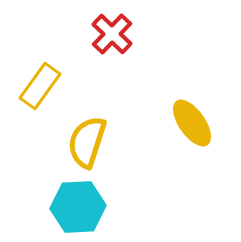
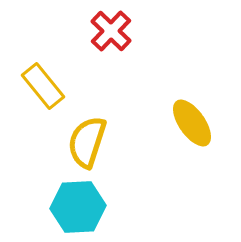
red cross: moved 1 px left, 3 px up
yellow rectangle: moved 3 px right; rotated 75 degrees counterclockwise
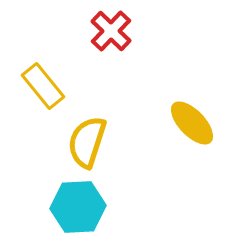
yellow ellipse: rotated 9 degrees counterclockwise
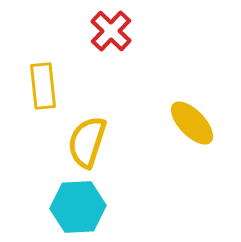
yellow rectangle: rotated 33 degrees clockwise
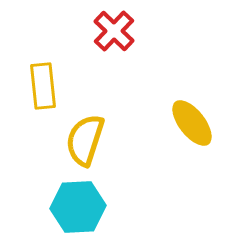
red cross: moved 3 px right
yellow ellipse: rotated 6 degrees clockwise
yellow semicircle: moved 2 px left, 2 px up
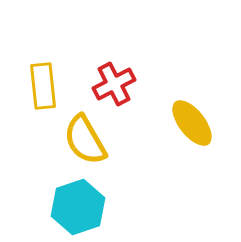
red cross: moved 53 px down; rotated 18 degrees clockwise
yellow semicircle: rotated 48 degrees counterclockwise
cyan hexagon: rotated 16 degrees counterclockwise
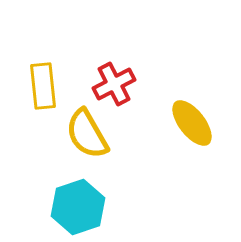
yellow semicircle: moved 2 px right, 6 px up
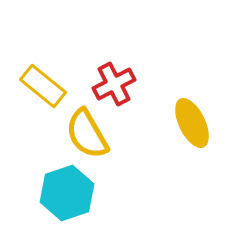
yellow rectangle: rotated 45 degrees counterclockwise
yellow ellipse: rotated 12 degrees clockwise
cyan hexagon: moved 11 px left, 14 px up
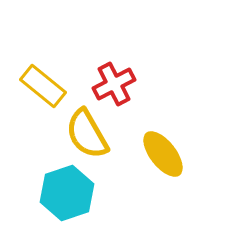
yellow ellipse: moved 29 px left, 31 px down; rotated 12 degrees counterclockwise
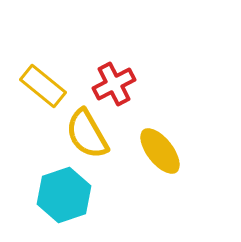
yellow ellipse: moved 3 px left, 3 px up
cyan hexagon: moved 3 px left, 2 px down
